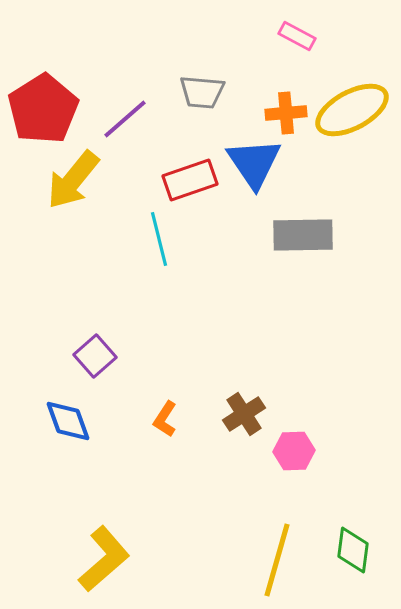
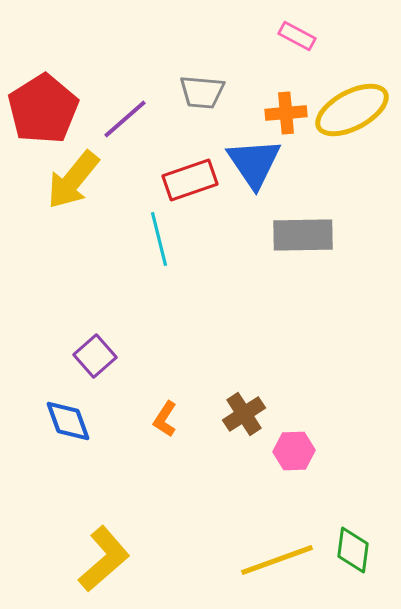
yellow line: rotated 54 degrees clockwise
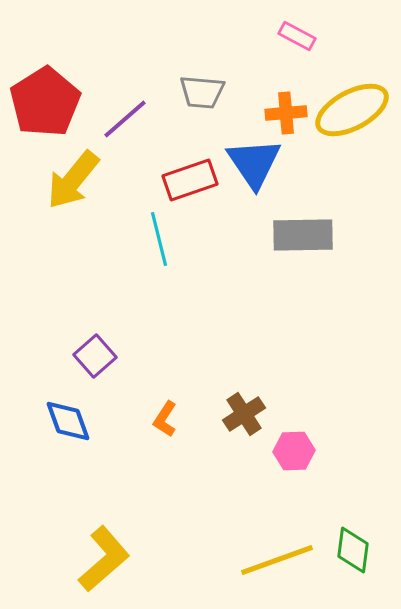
red pentagon: moved 2 px right, 7 px up
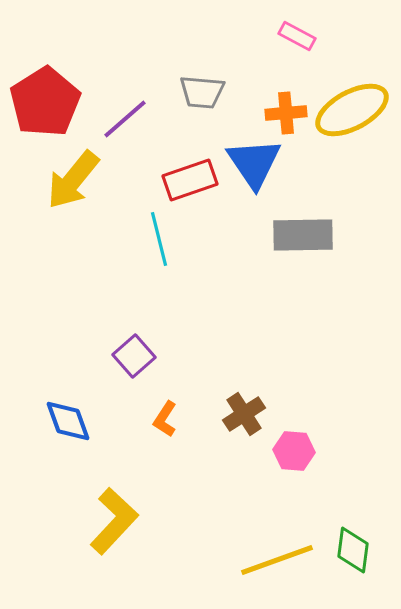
purple square: moved 39 px right
pink hexagon: rotated 6 degrees clockwise
yellow L-shape: moved 10 px right, 38 px up; rotated 6 degrees counterclockwise
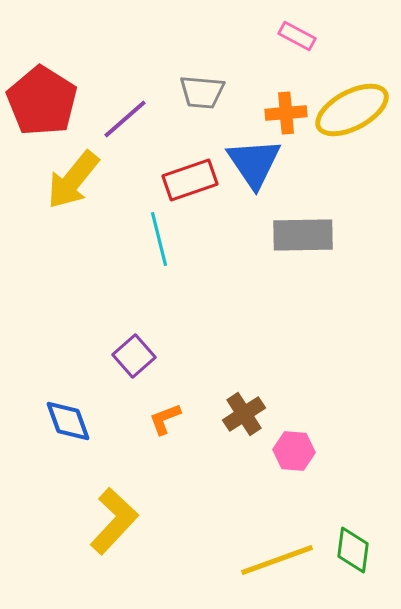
red pentagon: moved 3 px left, 1 px up; rotated 8 degrees counterclockwise
orange L-shape: rotated 36 degrees clockwise
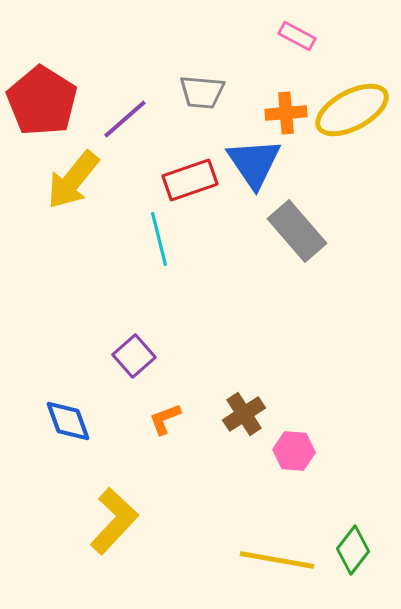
gray rectangle: moved 6 px left, 4 px up; rotated 50 degrees clockwise
green diamond: rotated 30 degrees clockwise
yellow line: rotated 30 degrees clockwise
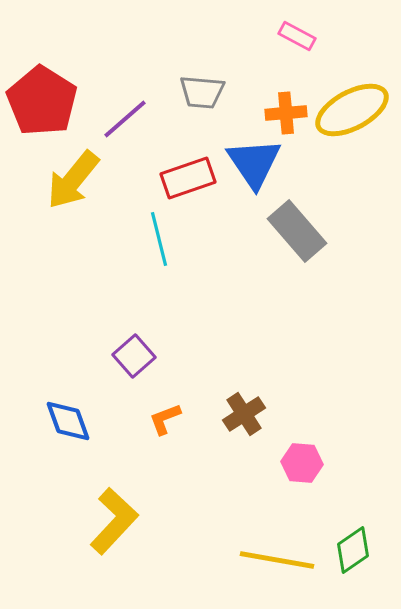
red rectangle: moved 2 px left, 2 px up
pink hexagon: moved 8 px right, 12 px down
green diamond: rotated 18 degrees clockwise
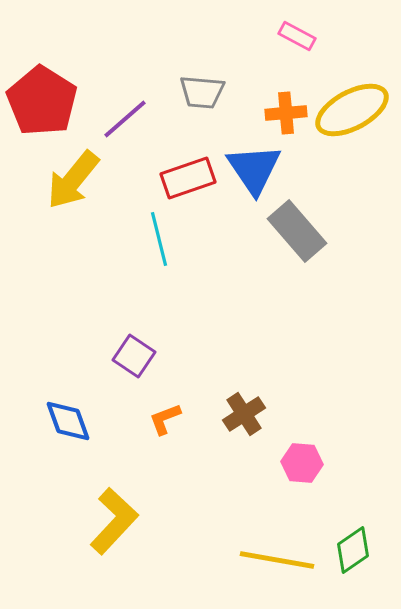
blue triangle: moved 6 px down
purple square: rotated 15 degrees counterclockwise
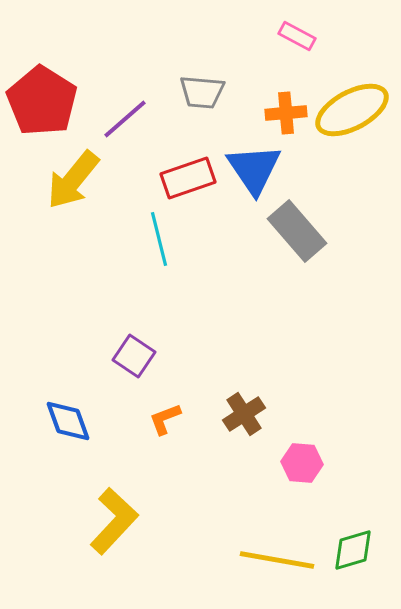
green diamond: rotated 18 degrees clockwise
